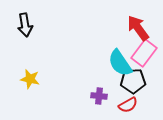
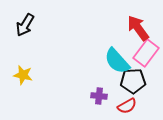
black arrow: rotated 40 degrees clockwise
pink rectangle: moved 2 px right
cyan semicircle: moved 3 px left, 2 px up; rotated 8 degrees counterclockwise
yellow star: moved 7 px left, 4 px up
red semicircle: moved 1 px left, 1 px down
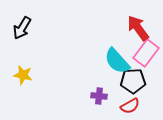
black arrow: moved 3 px left, 3 px down
red semicircle: moved 3 px right
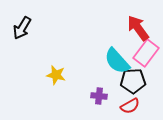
yellow star: moved 33 px right
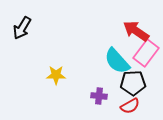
red arrow: moved 2 px left, 3 px down; rotated 20 degrees counterclockwise
yellow star: rotated 12 degrees counterclockwise
black pentagon: moved 2 px down
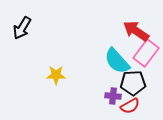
purple cross: moved 14 px right
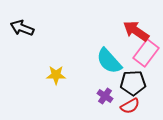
black arrow: rotated 80 degrees clockwise
cyan semicircle: moved 8 px left
purple cross: moved 8 px left; rotated 28 degrees clockwise
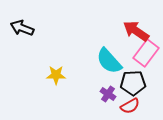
purple cross: moved 3 px right, 2 px up
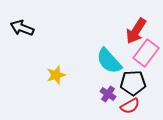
red arrow: rotated 92 degrees counterclockwise
yellow star: rotated 18 degrees counterclockwise
